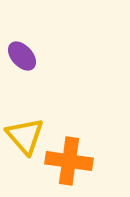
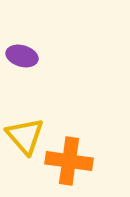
purple ellipse: rotated 32 degrees counterclockwise
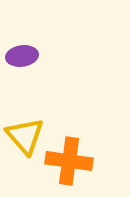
purple ellipse: rotated 24 degrees counterclockwise
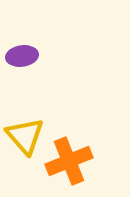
orange cross: rotated 30 degrees counterclockwise
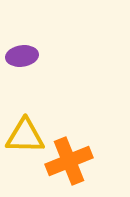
yellow triangle: rotated 48 degrees counterclockwise
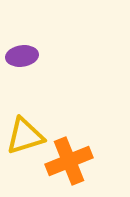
yellow triangle: rotated 18 degrees counterclockwise
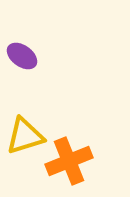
purple ellipse: rotated 44 degrees clockwise
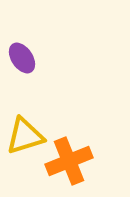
purple ellipse: moved 2 px down; rotated 20 degrees clockwise
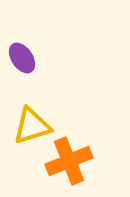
yellow triangle: moved 7 px right, 10 px up
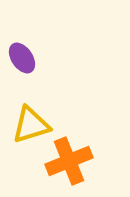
yellow triangle: moved 1 px left, 1 px up
